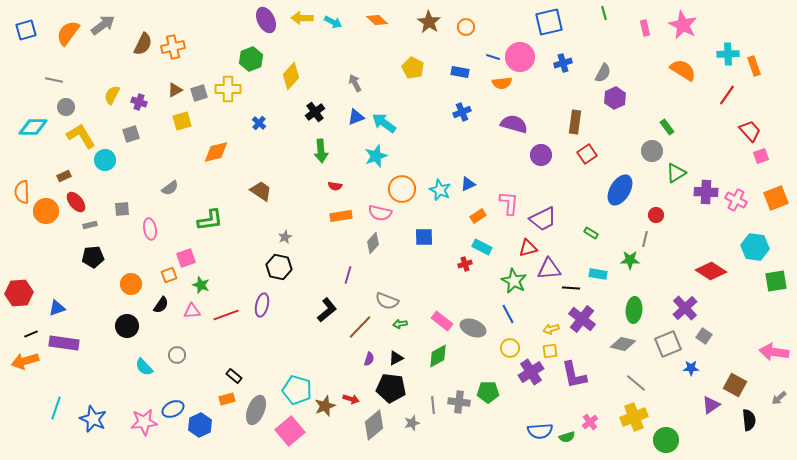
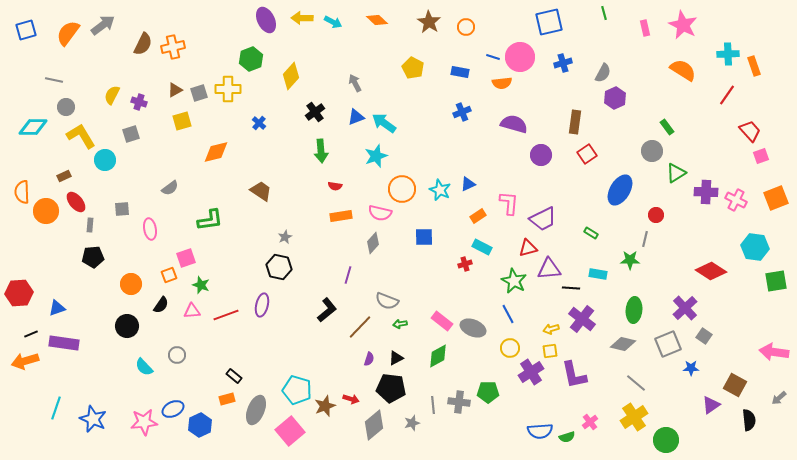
gray rectangle at (90, 225): rotated 72 degrees counterclockwise
yellow cross at (634, 417): rotated 12 degrees counterclockwise
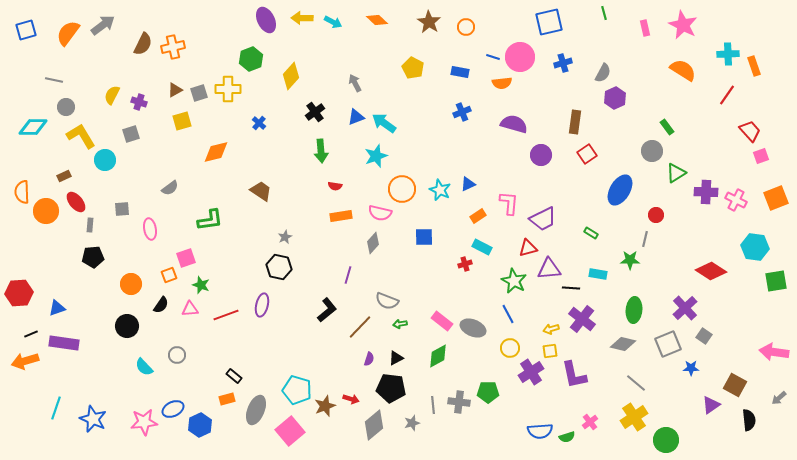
pink triangle at (192, 311): moved 2 px left, 2 px up
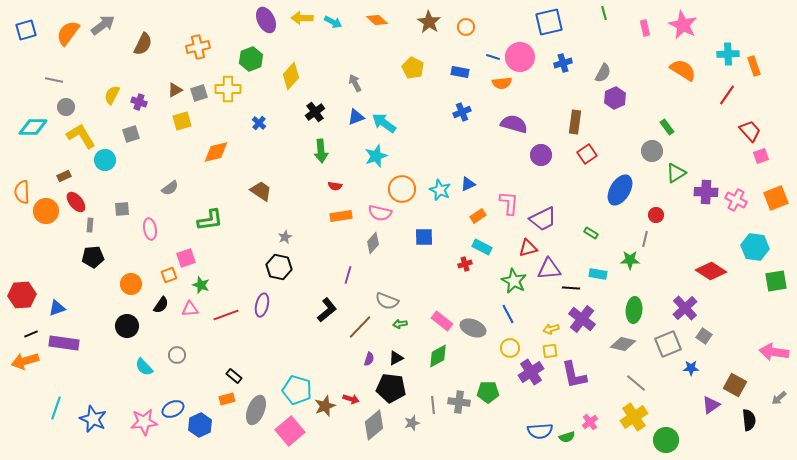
orange cross at (173, 47): moved 25 px right
red hexagon at (19, 293): moved 3 px right, 2 px down
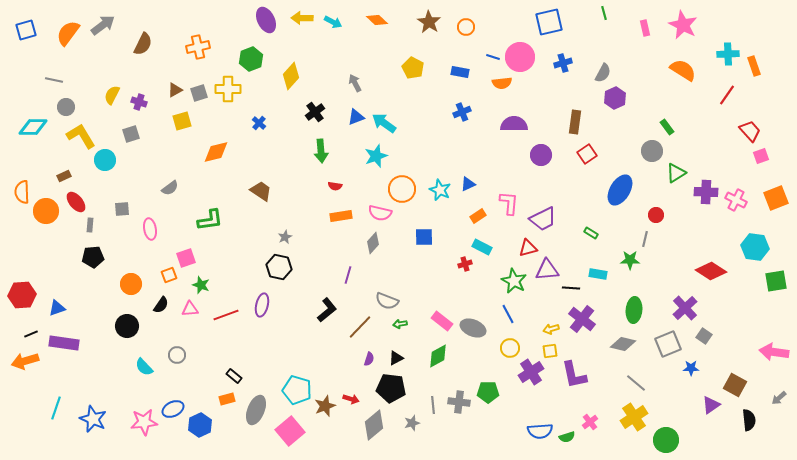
purple semicircle at (514, 124): rotated 16 degrees counterclockwise
purple triangle at (549, 269): moved 2 px left, 1 px down
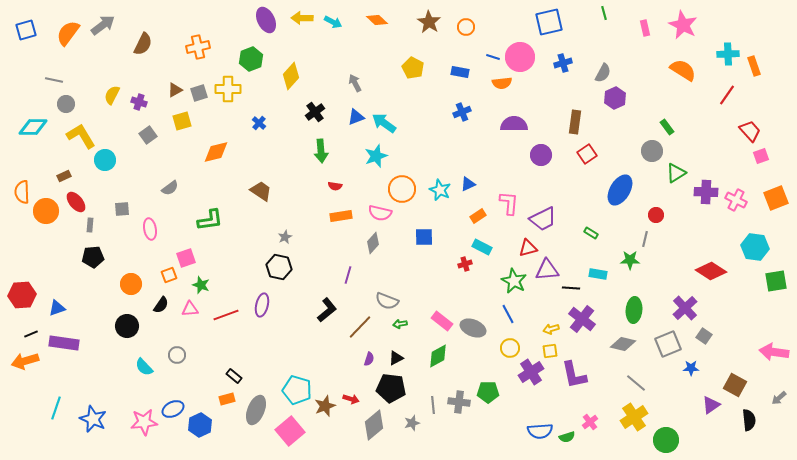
gray circle at (66, 107): moved 3 px up
gray square at (131, 134): moved 17 px right, 1 px down; rotated 18 degrees counterclockwise
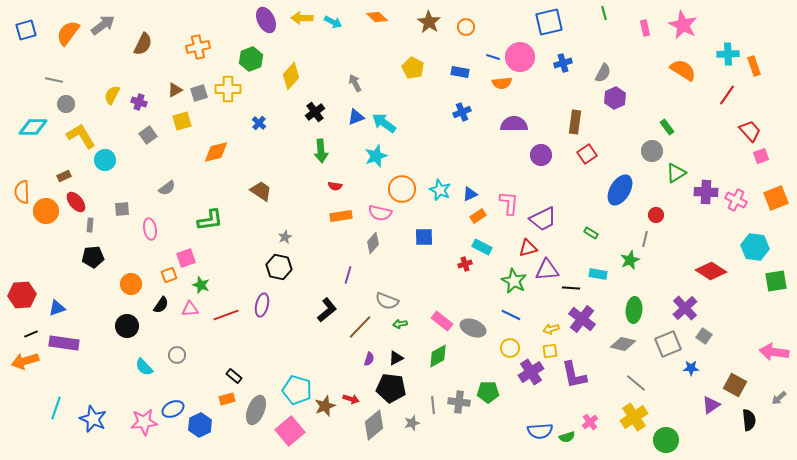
orange diamond at (377, 20): moved 3 px up
blue triangle at (468, 184): moved 2 px right, 10 px down
gray semicircle at (170, 188): moved 3 px left
green star at (630, 260): rotated 24 degrees counterclockwise
blue line at (508, 314): moved 3 px right, 1 px down; rotated 36 degrees counterclockwise
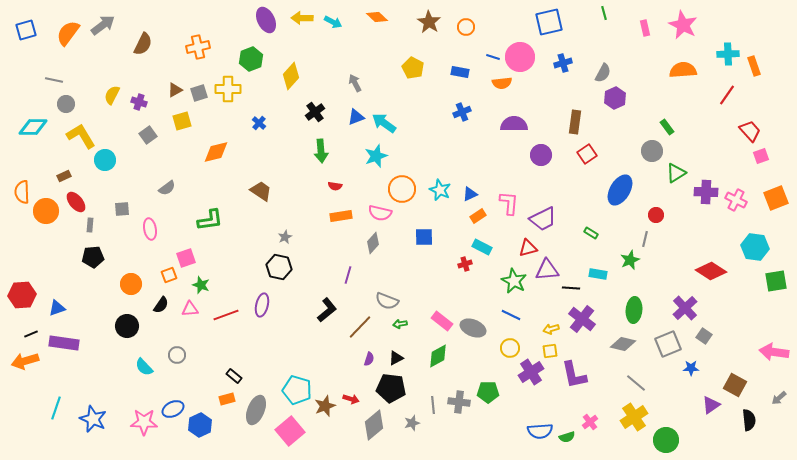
orange semicircle at (683, 70): rotated 36 degrees counterclockwise
pink star at (144, 422): rotated 8 degrees clockwise
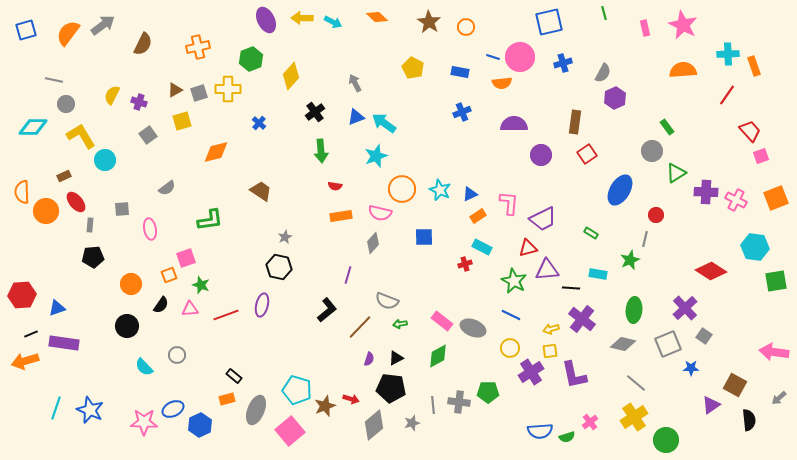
blue star at (93, 419): moved 3 px left, 9 px up
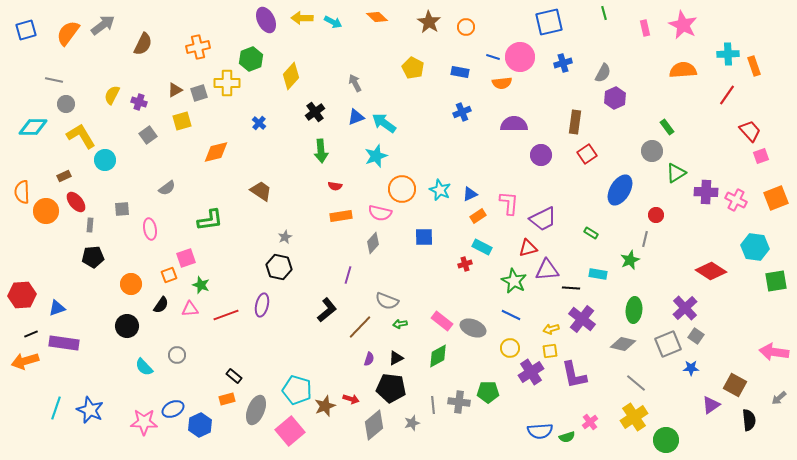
yellow cross at (228, 89): moved 1 px left, 6 px up
gray square at (704, 336): moved 8 px left
